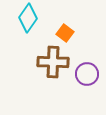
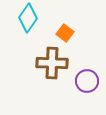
brown cross: moved 1 px left, 1 px down
purple circle: moved 7 px down
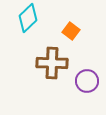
cyan diamond: rotated 12 degrees clockwise
orange square: moved 6 px right, 2 px up
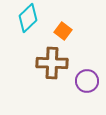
orange square: moved 8 px left
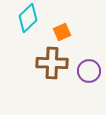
orange square: moved 1 px left, 1 px down; rotated 30 degrees clockwise
purple circle: moved 2 px right, 10 px up
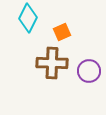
cyan diamond: rotated 20 degrees counterclockwise
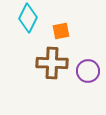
orange square: moved 1 px left, 1 px up; rotated 12 degrees clockwise
purple circle: moved 1 px left
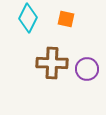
orange square: moved 5 px right, 12 px up; rotated 24 degrees clockwise
purple circle: moved 1 px left, 2 px up
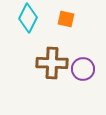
purple circle: moved 4 px left
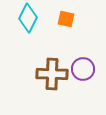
brown cross: moved 11 px down
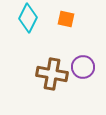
purple circle: moved 2 px up
brown cross: rotated 8 degrees clockwise
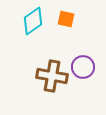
cyan diamond: moved 5 px right, 3 px down; rotated 28 degrees clockwise
brown cross: moved 2 px down
